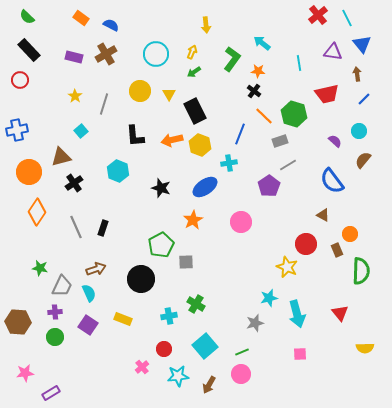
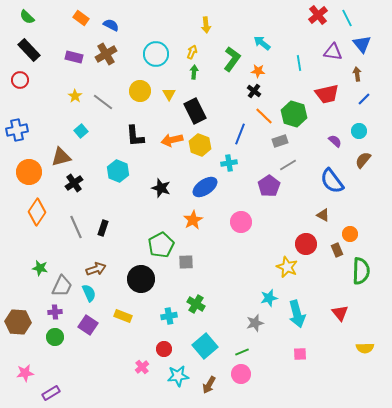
green arrow at (194, 72): rotated 128 degrees clockwise
gray line at (104, 104): moved 1 px left, 2 px up; rotated 70 degrees counterclockwise
yellow rectangle at (123, 319): moved 3 px up
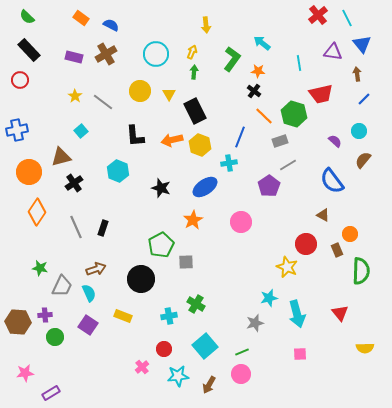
red trapezoid at (327, 94): moved 6 px left
blue line at (240, 134): moved 3 px down
purple cross at (55, 312): moved 10 px left, 3 px down
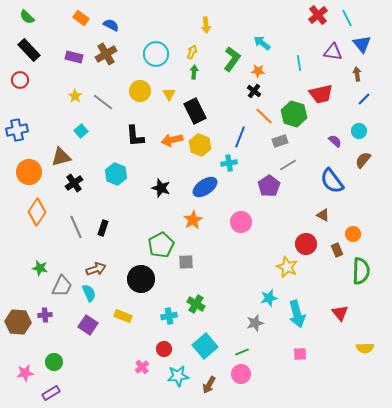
cyan hexagon at (118, 171): moved 2 px left, 3 px down
orange circle at (350, 234): moved 3 px right
green circle at (55, 337): moved 1 px left, 25 px down
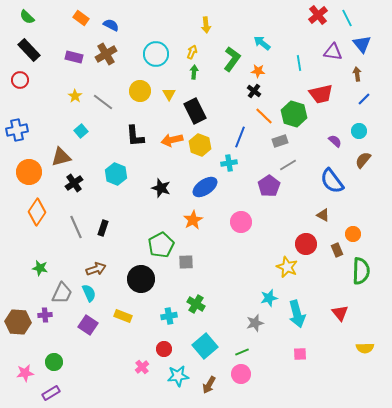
gray trapezoid at (62, 286): moved 7 px down
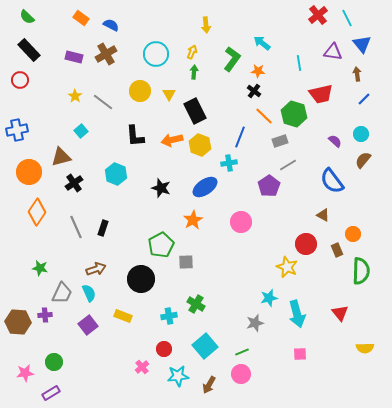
cyan circle at (359, 131): moved 2 px right, 3 px down
purple square at (88, 325): rotated 18 degrees clockwise
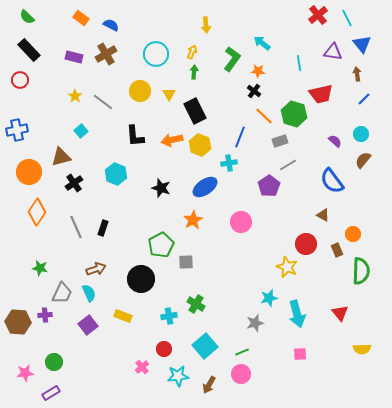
yellow semicircle at (365, 348): moved 3 px left, 1 px down
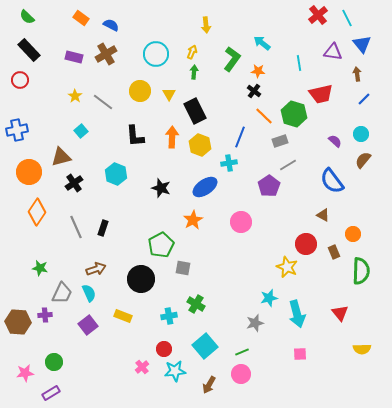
orange arrow at (172, 140): moved 3 px up; rotated 105 degrees clockwise
brown rectangle at (337, 250): moved 3 px left, 2 px down
gray square at (186, 262): moved 3 px left, 6 px down; rotated 14 degrees clockwise
cyan star at (178, 376): moved 3 px left, 5 px up
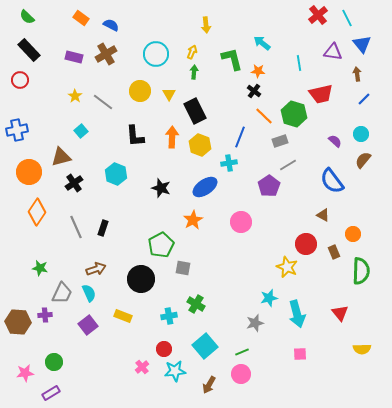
green L-shape at (232, 59): rotated 50 degrees counterclockwise
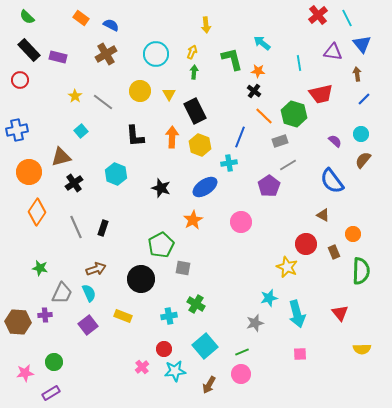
purple rectangle at (74, 57): moved 16 px left
